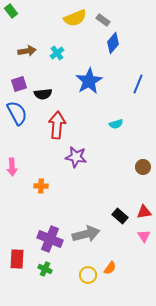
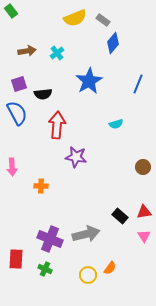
red rectangle: moved 1 px left
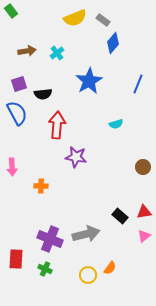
pink triangle: rotated 24 degrees clockwise
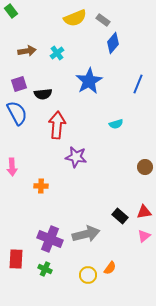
brown circle: moved 2 px right
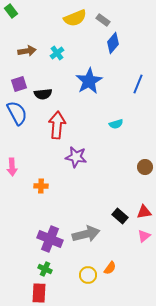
red rectangle: moved 23 px right, 34 px down
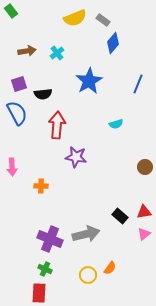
pink triangle: moved 2 px up
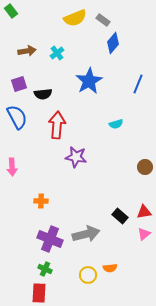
blue semicircle: moved 4 px down
orange cross: moved 15 px down
orange semicircle: rotated 48 degrees clockwise
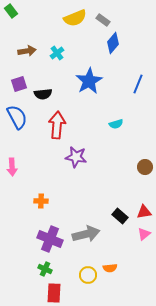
red rectangle: moved 15 px right
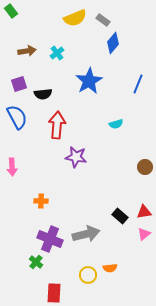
green cross: moved 9 px left, 7 px up; rotated 16 degrees clockwise
